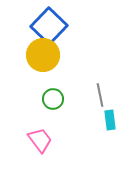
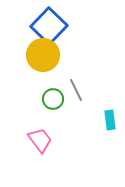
gray line: moved 24 px left, 5 px up; rotated 15 degrees counterclockwise
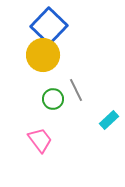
cyan rectangle: moved 1 px left; rotated 54 degrees clockwise
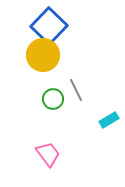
cyan rectangle: rotated 12 degrees clockwise
pink trapezoid: moved 8 px right, 14 px down
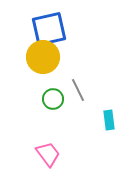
blue square: moved 3 px down; rotated 33 degrees clockwise
yellow circle: moved 2 px down
gray line: moved 2 px right
cyan rectangle: rotated 66 degrees counterclockwise
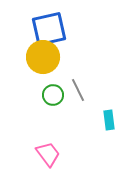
green circle: moved 4 px up
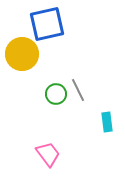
blue square: moved 2 px left, 5 px up
yellow circle: moved 21 px left, 3 px up
green circle: moved 3 px right, 1 px up
cyan rectangle: moved 2 px left, 2 px down
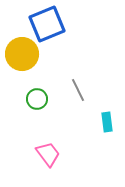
blue square: rotated 9 degrees counterclockwise
green circle: moved 19 px left, 5 px down
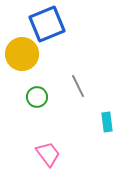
gray line: moved 4 px up
green circle: moved 2 px up
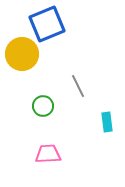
green circle: moved 6 px right, 9 px down
pink trapezoid: rotated 56 degrees counterclockwise
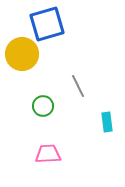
blue square: rotated 6 degrees clockwise
